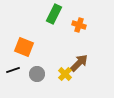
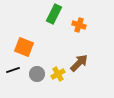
yellow cross: moved 7 px left; rotated 16 degrees clockwise
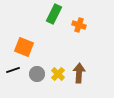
brown arrow: moved 10 px down; rotated 42 degrees counterclockwise
yellow cross: rotated 16 degrees counterclockwise
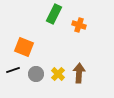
gray circle: moved 1 px left
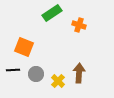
green rectangle: moved 2 px left, 1 px up; rotated 30 degrees clockwise
black line: rotated 16 degrees clockwise
yellow cross: moved 7 px down
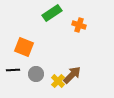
brown arrow: moved 7 px left, 2 px down; rotated 42 degrees clockwise
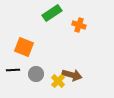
brown arrow: rotated 60 degrees clockwise
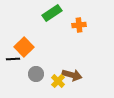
orange cross: rotated 24 degrees counterclockwise
orange square: rotated 24 degrees clockwise
black line: moved 11 px up
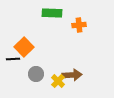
green rectangle: rotated 36 degrees clockwise
brown arrow: rotated 18 degrees counterclockwise
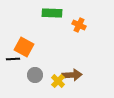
orange cross: rotated 32 degrees clockwise
orange square: rotated 18 degrees counterclockwise
gray circle: moved 1 px left, 1 px down
